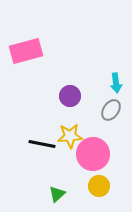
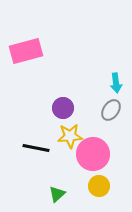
purple circle: moved 7 px left, 12 px down
black line: moved 6 px left, 4 px down
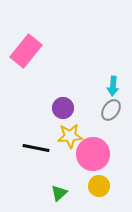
pink rectangle: rotated 36 degrees counterclockwise
cyan arrow: moved 3 px left, 3 px down; rotated 12 degrees clockwise
green triangle: moved 2 px right, 1 px up
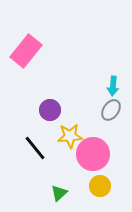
purple circle: moved 13 px left, 2 px down
black line: moved 1 px left; rotated 40 degrees clockwise
yellow circle: moved 1 px right
